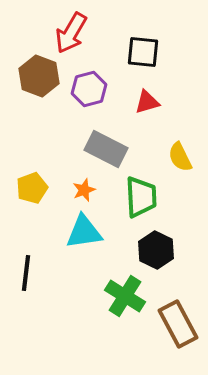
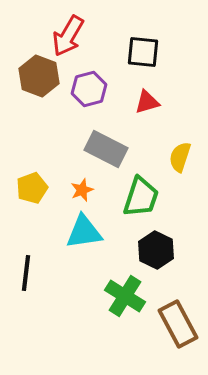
red arrow: moved 3 px left, 3 px down
yellow semicircle: rotated 44 degrees clockwise
orange star: moved 2 px left
green trapezoid: rotated 21 degrees clockwise
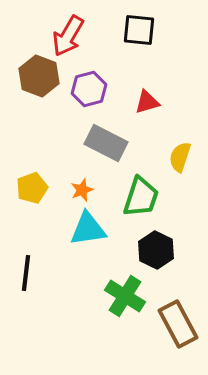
black square: moved 4 px left, 22 px up
gray rectangle: moved 6 px up
cyan triangle: moved 4 px right, 3 px up
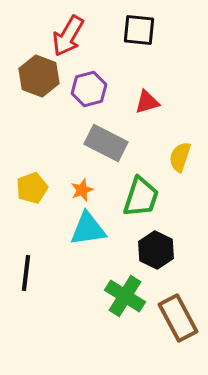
brown rectangle: moved 6 px up
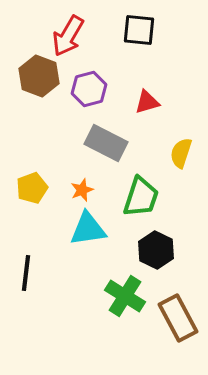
yellow semicircle: moved 1 px right, 4 px up
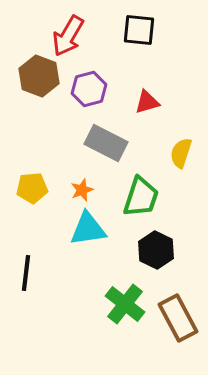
yellow pentagon: rotated 16 degrees clockwise
green cross: moved 8 px down; rotated 6 degrees clockwise
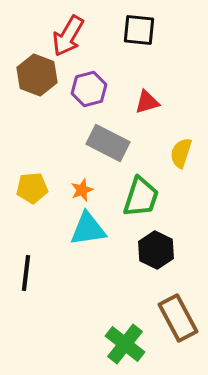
brown hexagon: moved 2 px left, 1 px up
gray rectangle: moved 2 px right
green cross: moved 40 px down
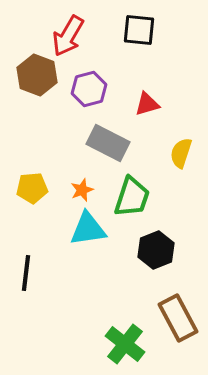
red triangle: moved 2 px down
green trapezoid: moved 9 px left
black hexagon: rotated 12 degrees clockwise
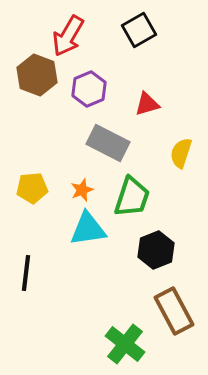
black square: rotated 36 degrees counterclockwise
purple hexagon: rotated 8 degrees counterclockwise
brown rectangle: moved 4 px left, 7 px up
